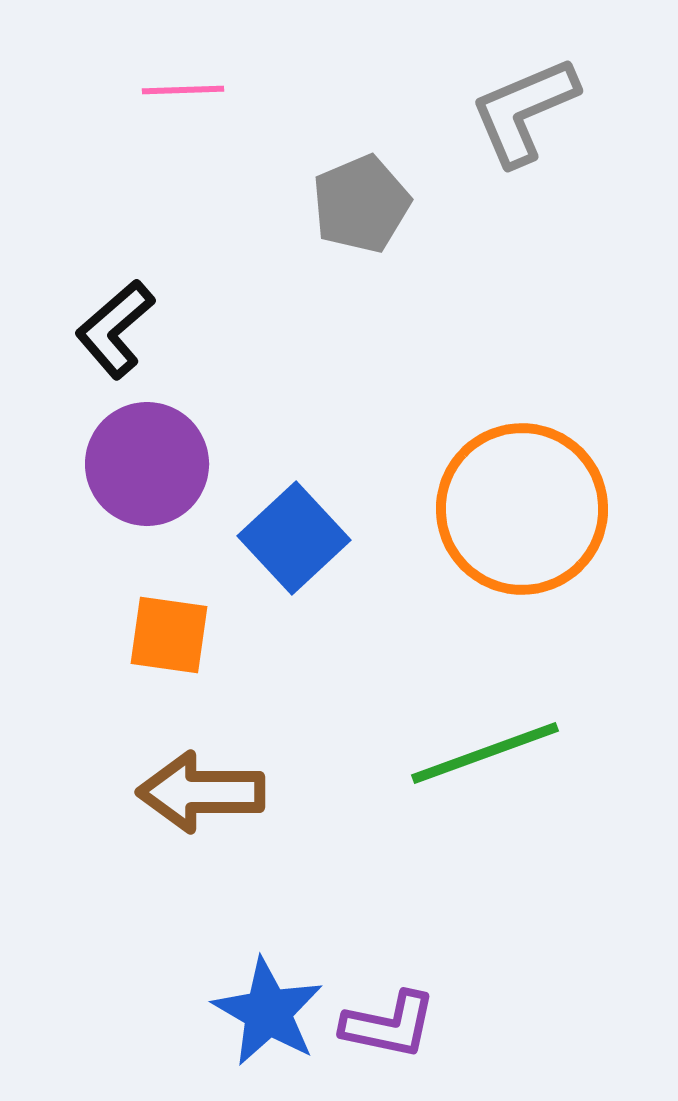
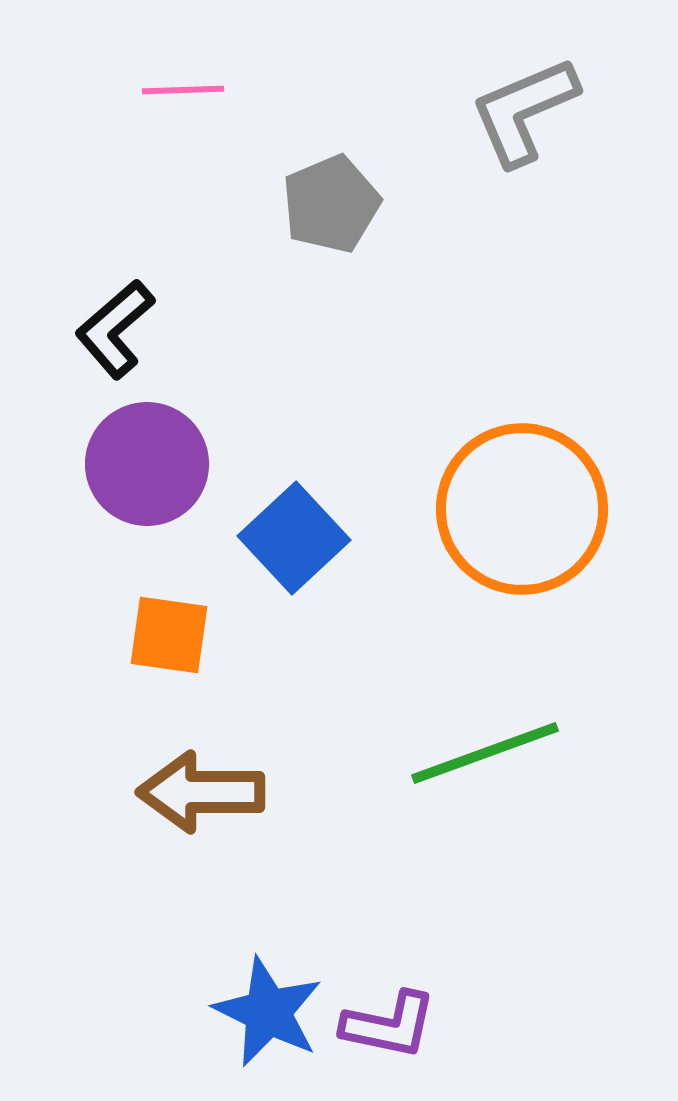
gray pentagon: moved 30 px left
blue star: rotated 4 degrees counterclockwise
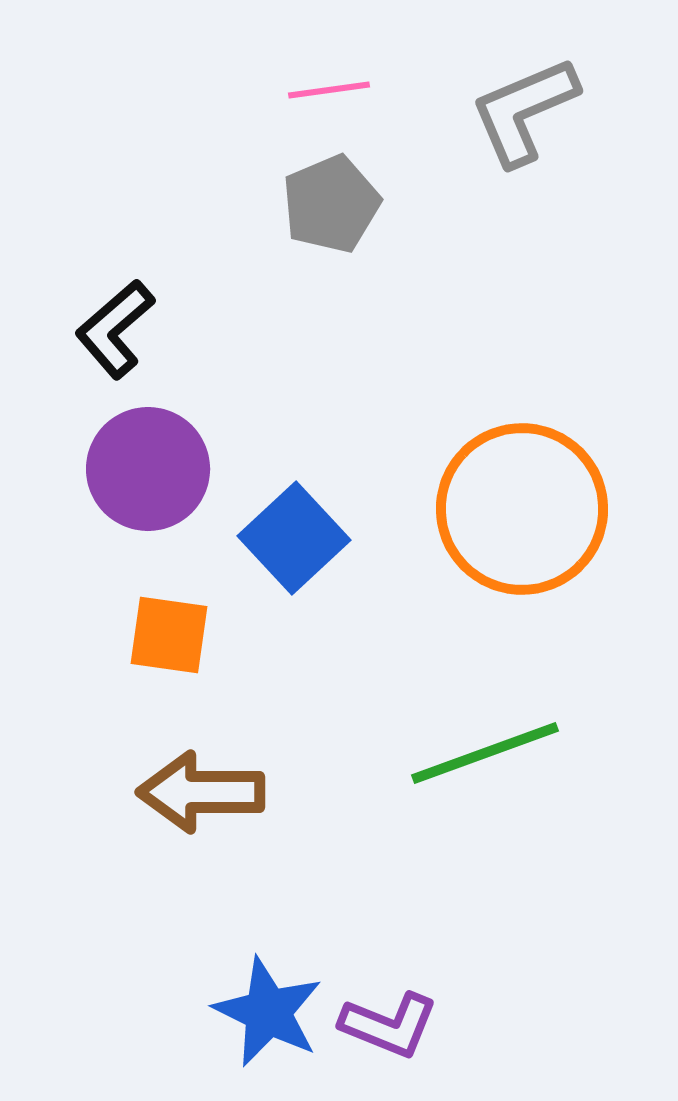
pink line: moved 146 px right; rotated 6 degrees counterclockwise
purple circle: moved 1 px right, 5 px down
purple L-shape: rotated 10 degrees clockwise
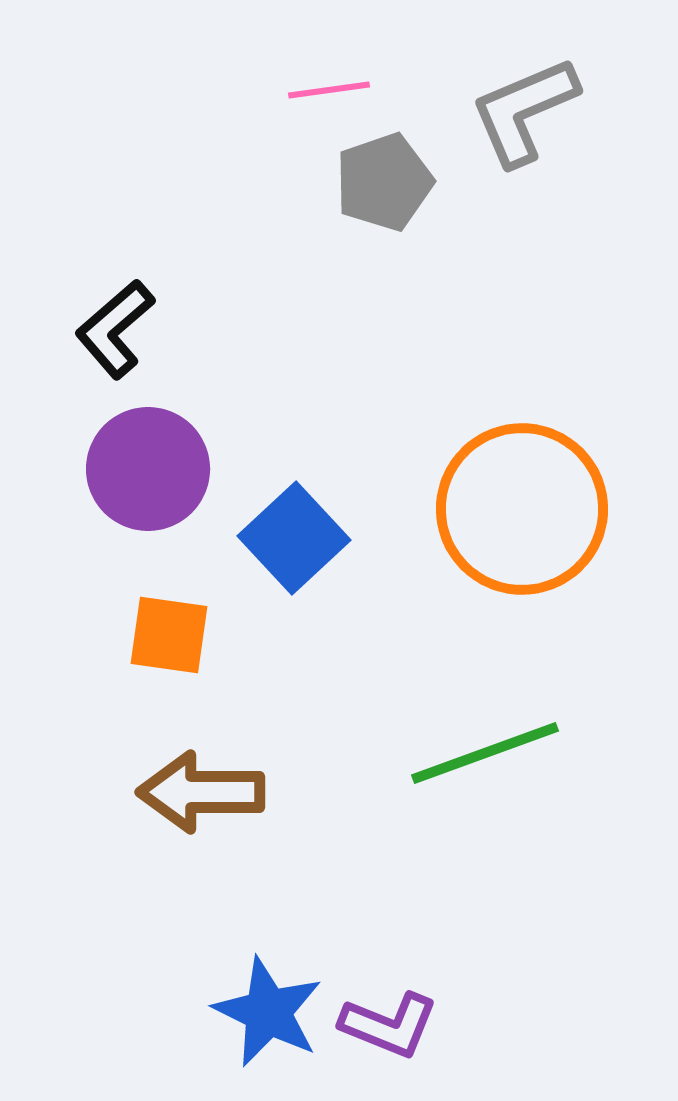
gray pentagon: moved 53 px right, 22 px up; rotated 4 degrees clockwise
